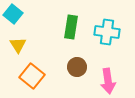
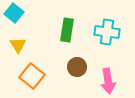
cyan square: moved 1 px right, 1 px up
green rectangle: moved 4 px left, 3 px down
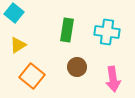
yellow triangle: rotated 30 degrees clockwise
pink arrow: moved 5 px right, 2 px up
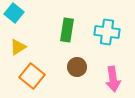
yellow triangle: moved 2 px down
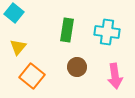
yellow triangle: rotated 18 degrees counterclockwise
pink arrow: moved 2 px right, 3 px up
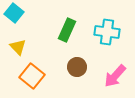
green rectangle: rotated 15 degrees clockwise
yellow triangle: rotated 24 degrees counterclockwise
pink arrow: rotated 50 degrees clockwise
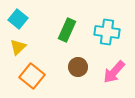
cyan square: moved 4 px right, 6 px down
yellow triangle: rotated 30 degrees clockwise
brown circle: moved 1 px right
pink arrow: moved 1 px left, 4 px up
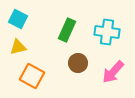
cyan square: rotated 12 degrees counterclockwise
yellow triangle: rotated 30 degrees clockwise
brown circle: moved 4 px up
pink arrow: moved 1 px left
orange square: rotated 10 degrees counterclockwise
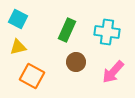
brown circle: moved 2 px left, 1 px up
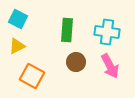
green rectangle: rotated 20 degrees counterclockwise
yellow triangle: moved 1 px left, 1 px up; rotated 12 degrees counterclockwise
pink arrow: moved 3 px left, 6 px up; rotated 70 degrees counterclockwise
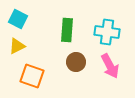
orange square: rotated 10 degrees counterclockwise
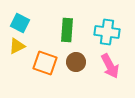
cyan square: moved 2 px right, 4 px down
orange square: moved 13 px right, 13 px up
